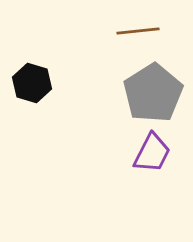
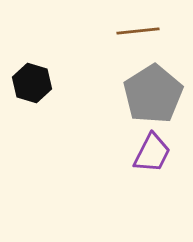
gray pentagon: moved 1 px down
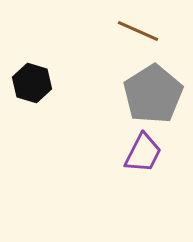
brown line: rotated 30 degrees clockwise
purple trapezoid: moved 9 px left
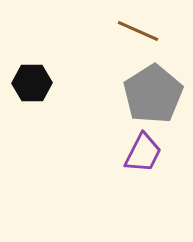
black hexagon: rotated 18 degrees counterclockwise
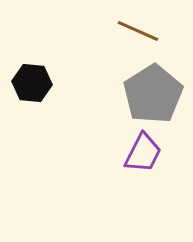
black hexagon: rotated 6 degrees clockwise
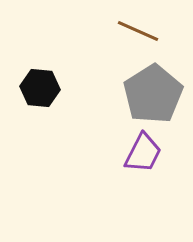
black hexagon: moved 8 px right, 5 px down
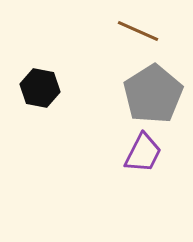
black hexagon: rotated 6 degrees clockwise
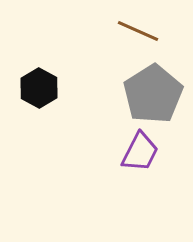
black hexagon: moved 1 px left; rotated 18 degrees clockwise
purple trapezoid: moved 3 px left, 1 px up
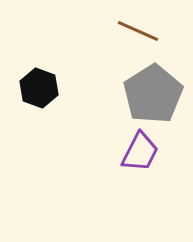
black hexagon: rotated 9 degrees counterclockwise
